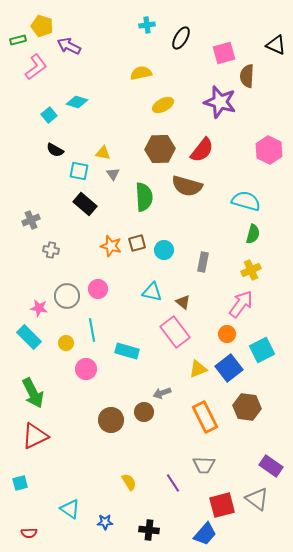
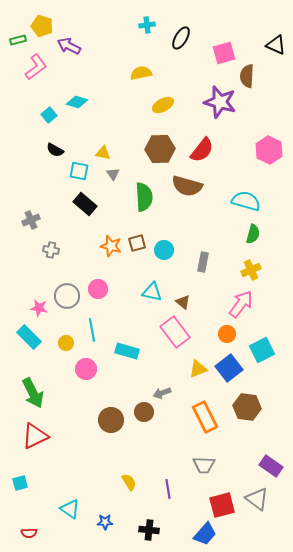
purple line at (173, 483): moved 5 px left, 6 px down; rotated 24 degrees clockwise
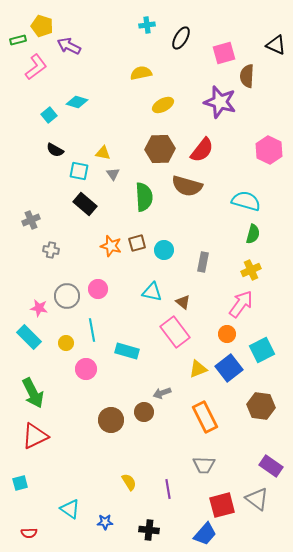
brown hexagon at (247, 407): moved 14 px right, 1 px up
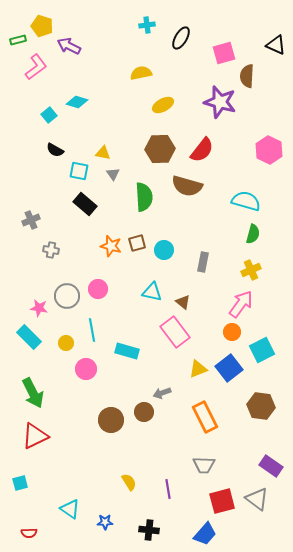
orange circle at (227, 334): moved 5 px right, 2 px up
red square at (222, 505): moved 4 px up
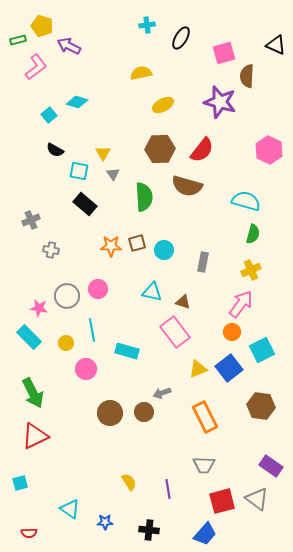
yellow triangle at (103, 153): rotated 49 degrees clockwise
orange star at (111, 246): rotated 15 degrees counterclockwise
brown triangle at (183, 302): rotated 21 degrees counterclockwise
brown circle at (111, 420): moved 1 px left, 7 px up
